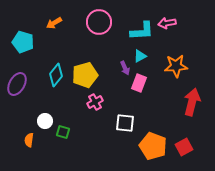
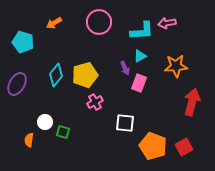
white circle: moved 1 px down
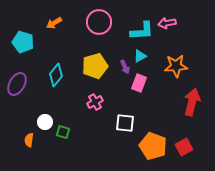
purple arrow: moved 1 px up
yellow pentagon: moved 10 px right, 9 px up
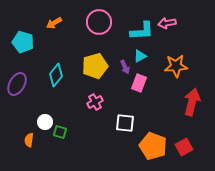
green square: moved 3 px left
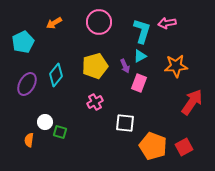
cyan L-shape: rotated 70 degrees counterclockwise
cyan pentagon: rotated 30 degrees clockwise
purple arrow: moved 1 px up
purple ellipse: moved 10 px right
red arrow: rotated 20 degrees clockwise
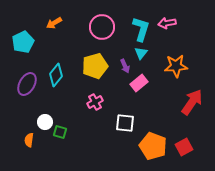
pink circle: moved 3 px right, 5 px down
cyan L-shape: moved 1 px left, 2 px up
cyan triangle: moved 1 px right, 3 px up; rotated 24 degrees counterclockwise
pink rectangle: rotated 30 degrees clockwise
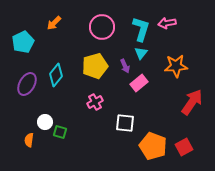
orange arrow: rotated 14 degrees counterclockwise
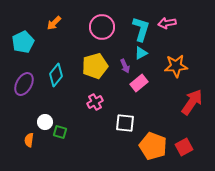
cyan triangle: rotated 24 degrees clockwise
purple ellipse: moved 3 px left
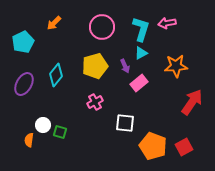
white circle: moved 2 px left, 3 px down
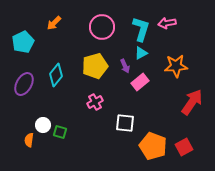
pink rectangle: moved 1 px right, 1 px up
